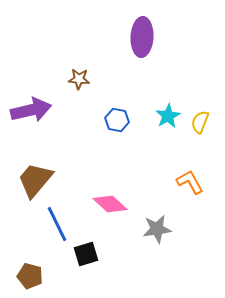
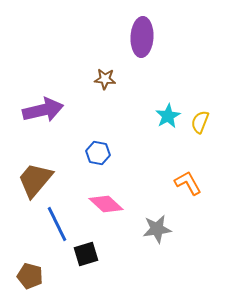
brown star: moved 26 px right
purple arrow: moved 12 px right
blue hexagon: moved 19 px left, 33 px down
orange L-shape: moved 2 px left, 1 px down
pink diamond: moved 4 px left
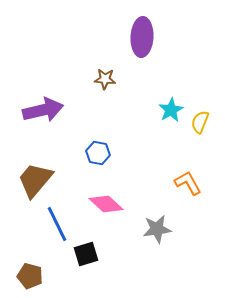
cyan star: moved 3 px right, 6 px up
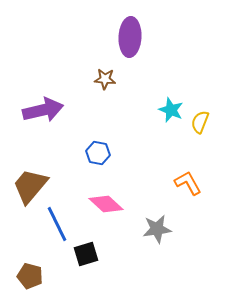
purple ellipse: moved 12 px left
cyan star: rotated 20 degrees counterclockwise
brown trapezoid: moved 5 px left, 6 px down
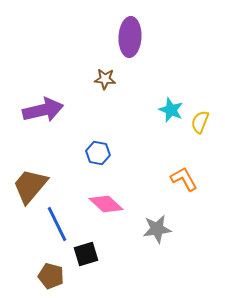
orange L-shape: moved 4 px left, 4 px up
brown pentagon: moved 21 px right
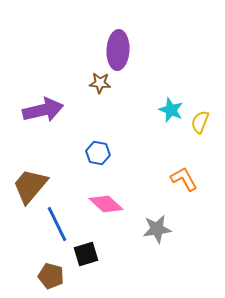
purple ellipse: moved 12 px left, 13 px down
brown star: moved 5 px left, 4 px down
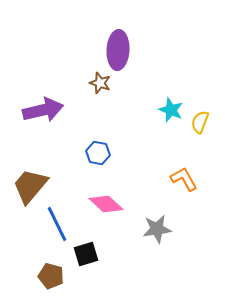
brown star: rotated 15 degrees clockwise
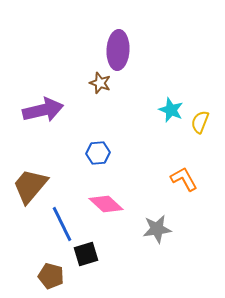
blue hexagon: rotated 15 degrees counterclockwise
blue line: moved 5 px right
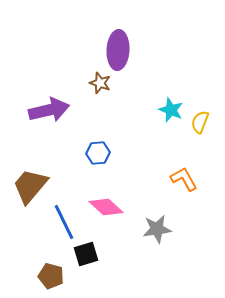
purple arrow: moved 6 px right
pink diamond: moved 3 px down
blue line: moved 2 px right, 2 px up
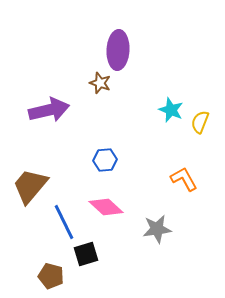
blue hexagon: moved 7 px right, 7 px down
